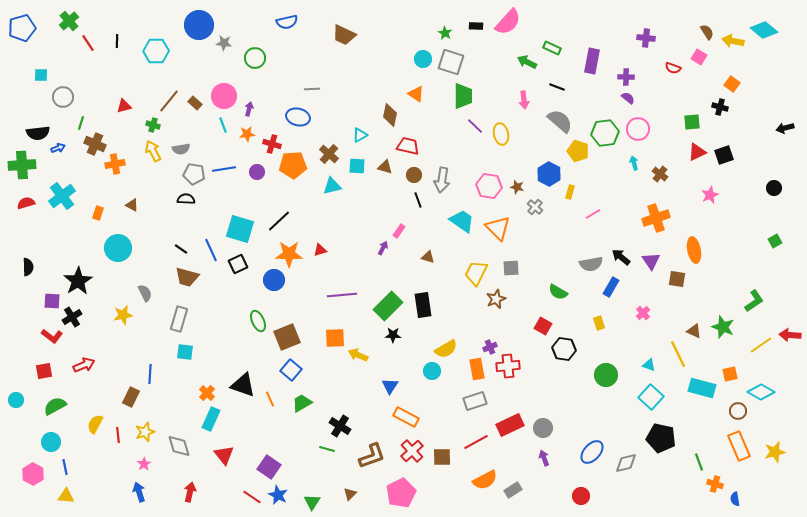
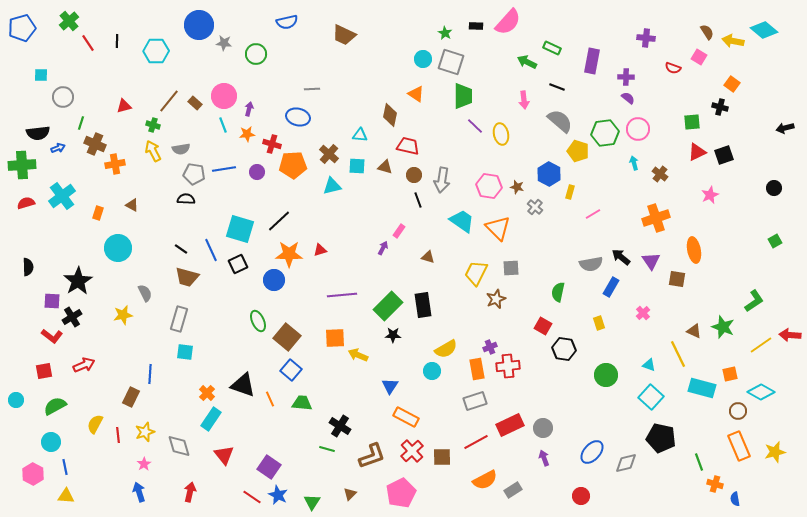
green circle at (255, 58): moved 1 px right, 4 px up
cyan triangle at (360, 135): rotated 35 degrees clockwise
green semicircle at (558, 292): rotated 72 degrees clockwise
brown square at (287, 337): rotated 28 degrees counterclockwise
green trapezoid at (302, 403): rotated 35 degrees clockwise
cyan rectangle at (211, 419): rotated 10 degrees clockwise
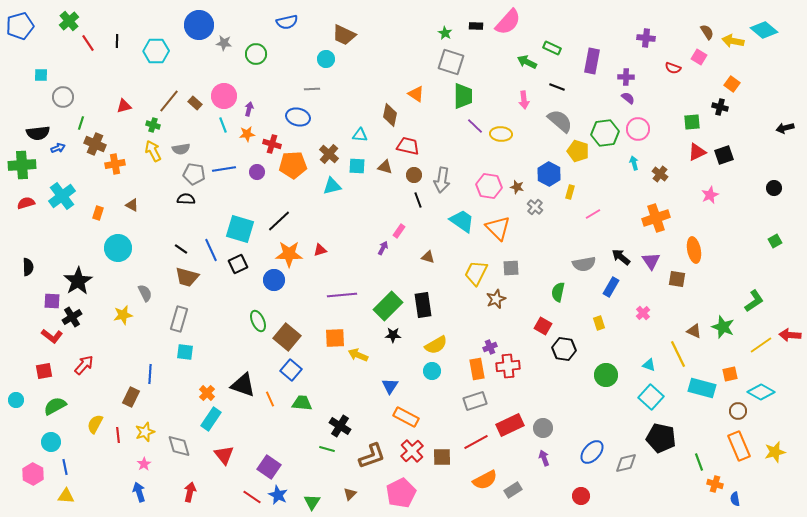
blue pentagon at (22, 28): moved 2 px left, 2 px up
cyan circle at (423, 59): moved 97 px left
yellow ellipse at (501, 134): rotated 75 degrees counterclockwise
gray semicircle at (591, 264): moved 7 px left
yellow semicircle at (446, 349): moved 10 px left, 4 px up
red arrow at (84, 365): rotated 25 degrees counterclockwise
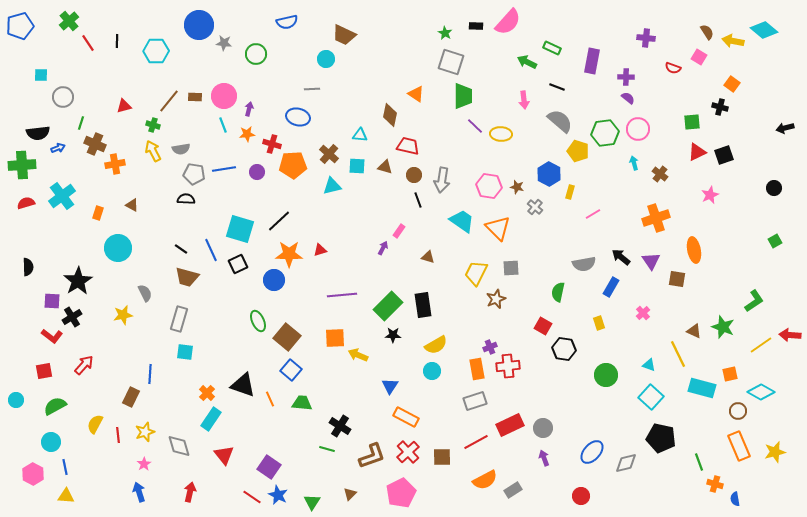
brown rectangle at (195, 103): moved 6 px up; rotated 40 degrees counterclockwise
red cross at (412, 451): moved 4 px left, 1 px down
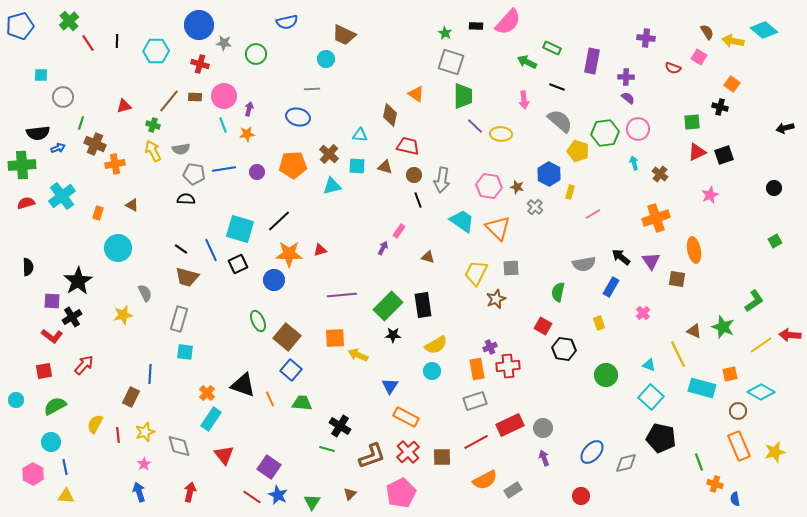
red cross at (272, 144): moved 72 px left, 80 px up
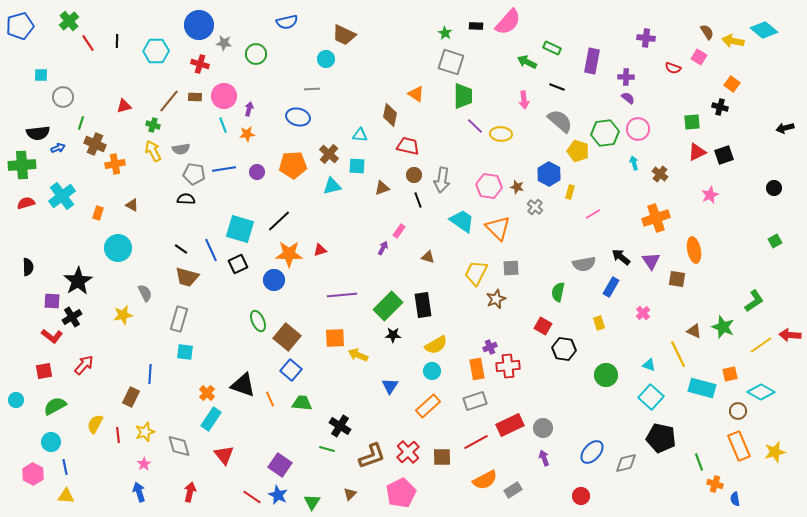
brown triangle at (385, 167): moved 3 px left, 21 px down; rotated 35 degrees counterclockwise
orange rectangle at (406, 417): moved 22 px right, 11 px up; rotated 70 degrees counterclockwise
purple square at (269, 467): moved 11 px right, 2 px up
